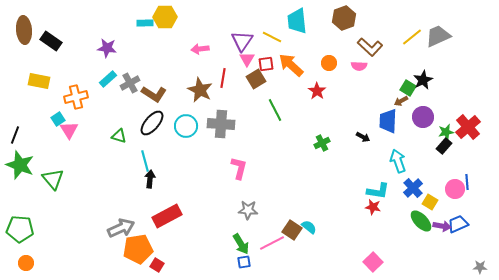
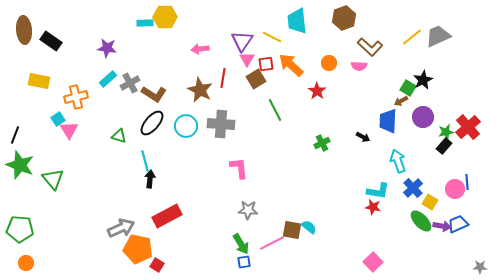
pink L-shape at (239, 168): rotated 20 degrees counterclockwise
brown square at (292, 230): rotated 24 degrees counterclockwise
orange pentagon at (138, 249): rotated 20 degrees clockwise
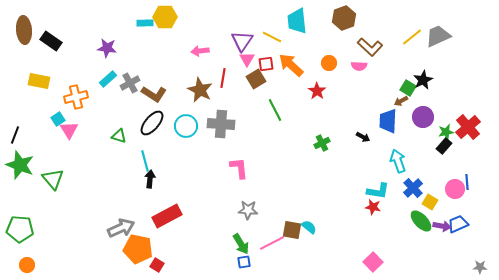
pink arrow at (200, 49): moved 2 px down
orange circle at (26, 263): moved 1 px right, 2 px down
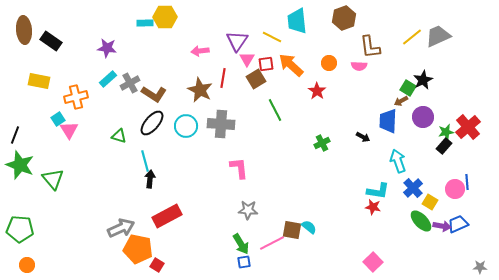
purple triangle at (242, 41): moved 5 px left
brown L-shape at (370, 47): rotated 40 degrees clockwise
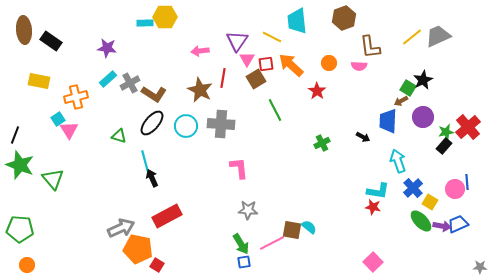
black arrow at (150, 179): moved 2 px right, 1 px up; rotated 30 degrees counterclockwise
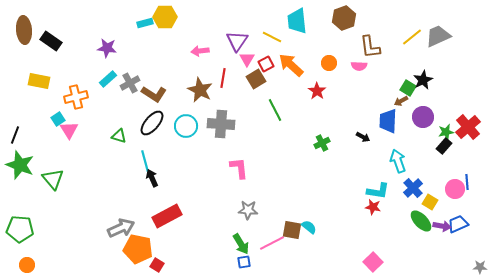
cyan rectangle at (145, 23): rotated 14 degrees counterclockwise
red square at (266, 64): rotated 21 degrees counterclockwise
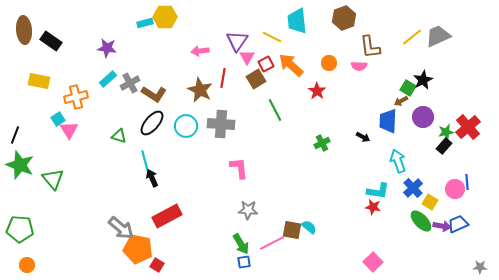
pink triangle at (247, 59): moved 2 px up
gray arrow at (121, 228): rotated 64 degrees clockwise
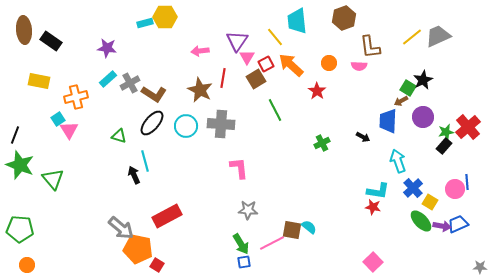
yellow line at (272, 37): moved 3 px right; rotated 24 degrees clockwise
black arrow at (152, 178): moved 18 px left, 3 px up
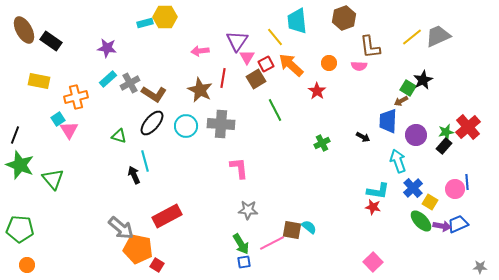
brown ellipse at (24, 30): rotated 24 degrees counterclockwise
purple circle at (423, 117): moved 7 px left, 18 px down
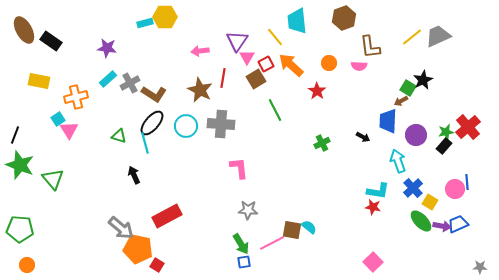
cyan line at (145, 161): moved 18 px up
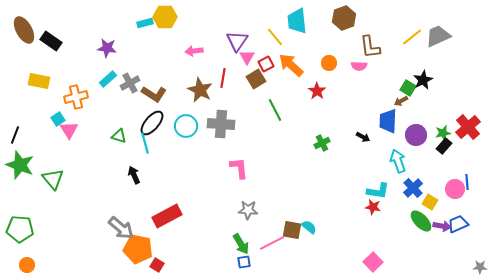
pink arrow at (200, 51): moved 6 px left
green star at (446, 132): moved 3 px left, 1 px down
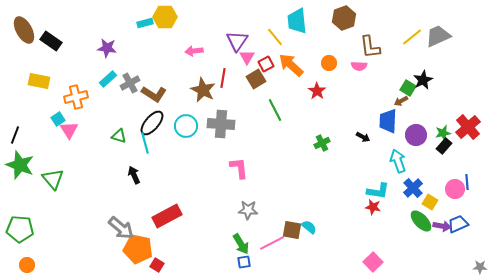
brown star at (200, 90): moved 3 px right
